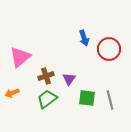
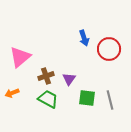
green trapezoid: moved 1 px right; rotated 65 degrees clockwise
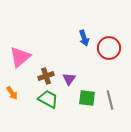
red circle: moved 1 px up
orange arrow: rotated 104 degrees counterclockwise
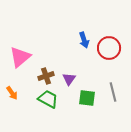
blue arrow: moved 2 px down
gray line: moved 3 px right, 8 px up
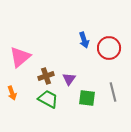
orange arrow: rotated 16 degrees clockwise
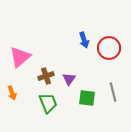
green trapezoid: moved 4 px down; rotated 40 degrees clockwise
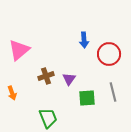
blue arrow: rotated 14 degrees clockwise
red circle: moved 6 px down
pink triangle: moved 1 px left, 7 px up
green square: rotated 12 degrees counterclockwise
green trapezoid: moved 15 px down
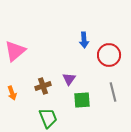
pink triangle: moved 4 px left, 1 px down
red circle: moved 1 px down
brown cross: moved 3 px left, 10 px down
green square: moved 5 px left, 2 px down
